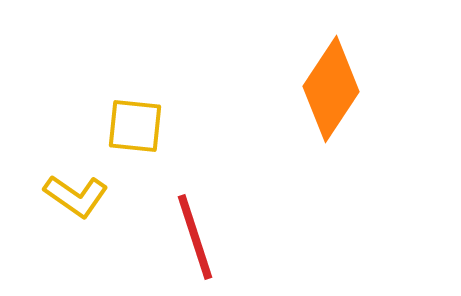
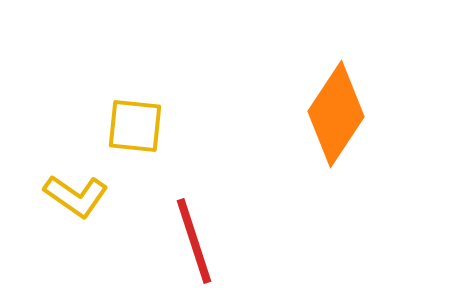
orange diamond: moved 5 px right, 25 px down
red line: moved 1 px left, 4 px down
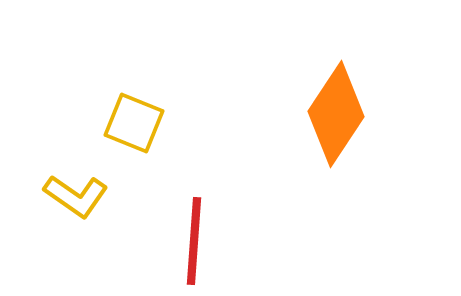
yellow square: moved 1 px left, 3 px up; rotated 16 degrees clockwise
red line: rotated 22 degrees clockwise
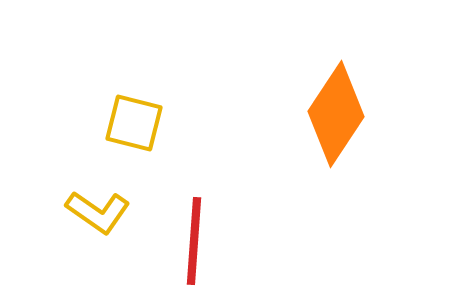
yellow square: rotated 8 degrees counterclockwise
yellow L-shape: moved 22 px right, 16 px down
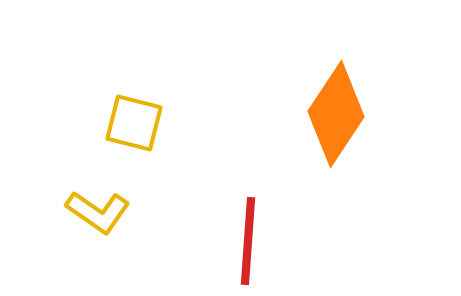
red line: moved 54 px right
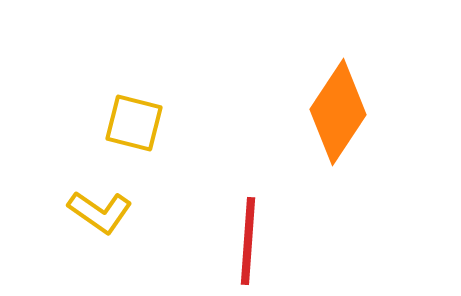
orange diamond: moved 2 px right, 2 px up
yellow L-shape: moved 2 px right
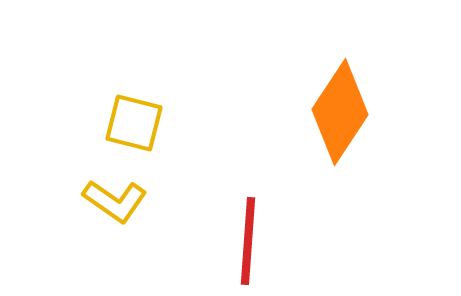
orange diamond: moved 2 px right
yellow L-shape: moved 15 px right, 11 px up
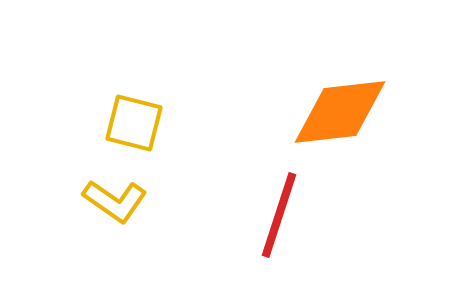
orange diamond: rotated 50 degrees clockwise
red line: moved 31 px right, 26 px up; rotated 14 degrees clockwise
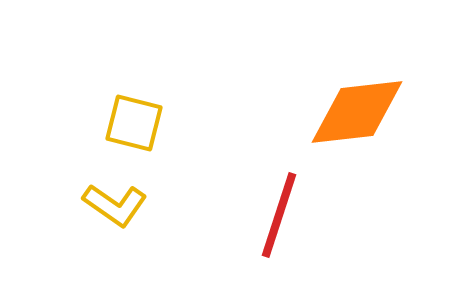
orange diamond: moved 17 px right
yellow L-shape: moved 4 px down
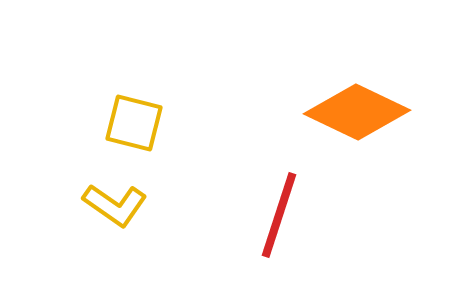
orange diamond: rotated 32 degrees clockwise
